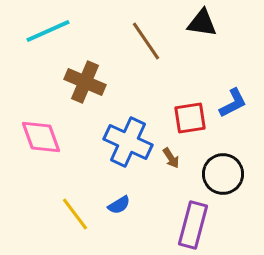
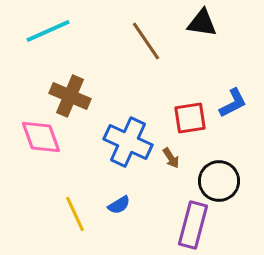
brown cross: moved 15 px left, 14 px down
black circle: moved 4 px left, 7 px down
yellow line: rotated 12 degrees clockwise
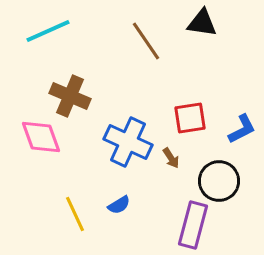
blue L-shape: moved 9 px right, 26 px down
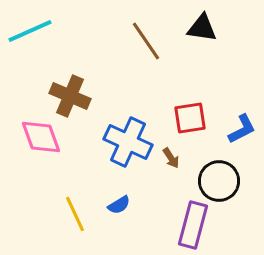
black triangle: moved 5 px down
cyan line: moved 18 px left
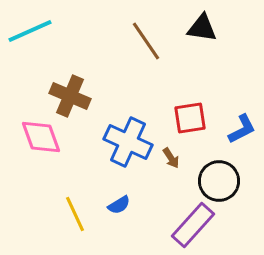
purple rectangle: rotated 27 degrees clockwise
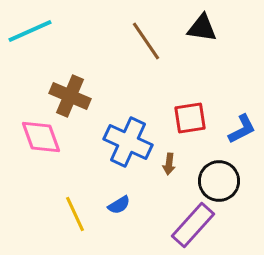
brown arrow: moved 2 px left, 6 px down; rotated 40 degrees clockwise
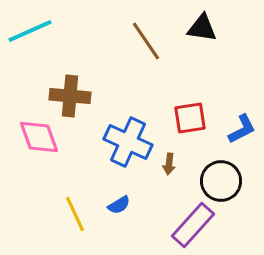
brown cross: rotated 18 degrees counterclockwise
pink diamond: moved 2 px left
black circle: moved 2 px right
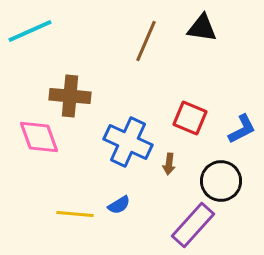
brown line: rotated 57 degrees clockwise
red square: rotated 32 degrees clockwise
yellow line: rotated 60 degrees counterclockwise
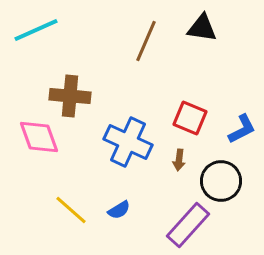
cyan line: moved 6 px right, 1 px up
brown arrow: moved 10 px right, 4 px up
blue semicircle: moved 5 px down
yellow line: moved 4 px left, 4 px up; rotated 36 degrees clockwise
purple rectangle: moved 5 px left
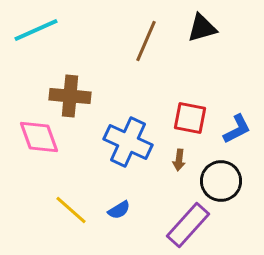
black triangle: rotated 24 degrees counterclockwise
red square: rotated 12 degrees counterclockwise
blue L-shape: moved 5 px left
